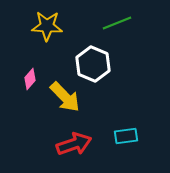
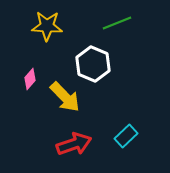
cyan rectangle: rotated 35 degrees counterclockwise
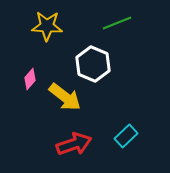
yellow arrow: rotated 8 degrees counterclockwise
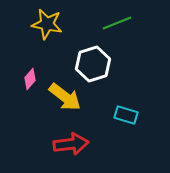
yellow star: moved 2 px up; rotated 8 degrees clockwise
white hexagon: rotated 20 degrees clockwise
cyan rectangle: moved 21 px up; rotated 60 degrees clockwise
red arrow: moved 3 px left; rotated 12 degrees clockwise
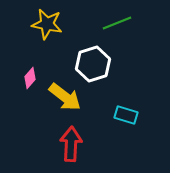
pink diamond: moved 1 px up
red arrow: rotated 80 degrees counterclockwise
